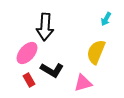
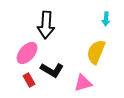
cyan arrow: rotated 24 degrees counterclockwise
black arrow: moved 1 px right, 2 px up
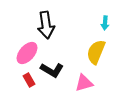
cyan arrow: moved 1 px left, 4 px down
black arrow: rotated 12 degrees counterclockwise
pink triangle: moved 1 px right
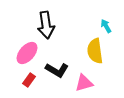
cyan arrow: moved 1 px right, 3 px down; rotated 144 degrees clockwise
yellow semicircle: moved 1 px left, 1 px up; rotated 30 degrees counterclockwise
black L-shape: moved 5 px right
red rectangle: rotated 64 degrees clockwise
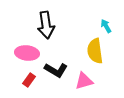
pink ellipse: rotated 55 degrees clockwise
black L-shape: moved 1 px left
pink triangle: moved 2 px up
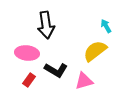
yellow semicircle: rotated 60 degrees clockwise
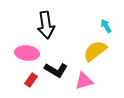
red rectangle: moved 2 px right
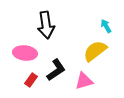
pink ellipse: moved 2 px left
black L-shape: rotated 65 degrees counterclockwise
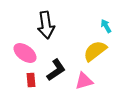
pink ellipse: rotated 30 degrees clockwise
red rectangle: rotated 40 degrees counterclockwise
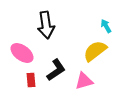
pink ellipse: moved 3 px left
